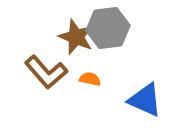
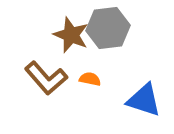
brown star: moved 5 px left, 2 px up
brown L-shape: moved 6 px down
blue triangle: moved 1 px left; rotated 6 degrees counterclockwise
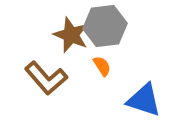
gray hexagon: moved 3 px left, 2 px up
orange semicircle: moved 12 px right, 13 px up; rotated 45 degrees clockwise
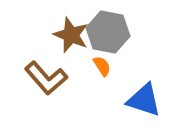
gray hexagon: moved 3 px right, 6 px down; rotated 18 degrees clockwise
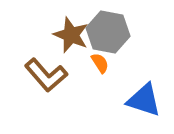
orange semicircle: moved 2 px left, 3 px up
brown L-shape: moved 3 px up
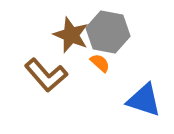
orange semicircle: rotated 15 degrees counterclockwise
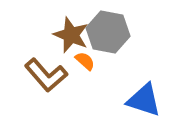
orange semicircle: moved 15 px left, 2 px up
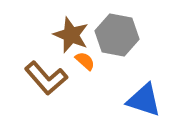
gray hexagon: moved 9 px right, 3 px down
brown L-shape: moved 3 px down
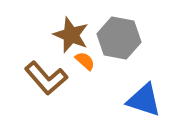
gray hexagon: moved 2 px right, 3 px down
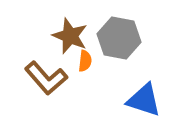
brown star: moved 1 px left, 1 px down
orange semicircle: rotated 55 degrees clockwise
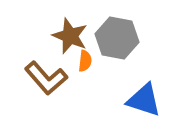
gray hexagon: moved 2 px left
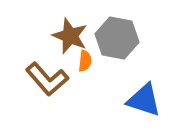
brown L-shape: moved 1 px right, 1 px down
